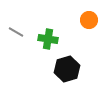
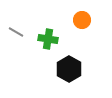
orange circle: moved 7 px left
black hexagon: moved 2 px right; rotated 15 degrees counterclockwise
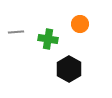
orange circle: moved 2 px left, 4 px down
gray line: rotated 35 degrees counterclockwise
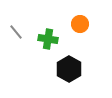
gray line: rotated 56 degrees clockwise
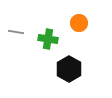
orange circle: moved 1 px left, 1 px up
gray line: rotated 42 degrees counterclockwise
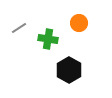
gray line: moved 3 px right, 4 px up; rotated 42 degrees counterclockwise
black hexagon: moved 1 px down
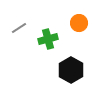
green cross: rotated 24 degrees counterclockwise
black hexagon: moved 2 px right
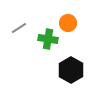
orange circle: moved 11 px left
green cross: rotated 24 degrees clockwise
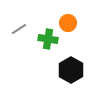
gray line: moved 1 px down
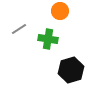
orange circle: moved 8 px left, 12 px up
black hexagon: rotated 15 degrees clockwise
